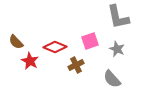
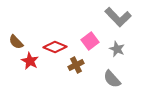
gray L-shape: rotated 32 degrees counterclockwise
pink square: rotated 18 degrees counterclockwise
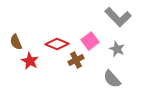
brown semicircle: rotated 21 degrees clockwise
red diamond: moved 2 px right, 3 px up
brown cross: moved 5 px up
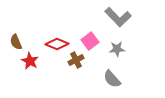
gray star: rotated 28 degrees counterclockwise
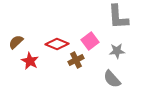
gray L-shape: rotated 40 degrees clockwise
brown semicircle: rotated 70 degrees clockwise
gray star: moved 2 px down
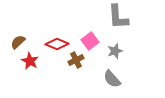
brown semicircle: moved 2 px right
gray star: moved 2 px left; rotated 14 degrees counterclockwise
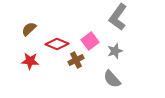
gray L-shape: rotated 40 degrees clockwise
brown semicircle: moved 11 px right, 13 px up
red star: rotated 24 degrees counterclockwise
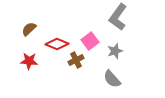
red star: moved 1 px left
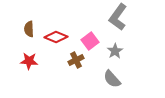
brown semicircle: rotated 49 degrees counterclockwise
red diamond: moved 1 px left, 7 px up
gray star: rotated 14 degrees counterclockwise
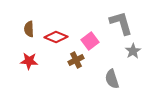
gray L-shape: moved 3 px right, 6 px down; rotated 128 degrees clockwise
gray star: moved 18 px right
gray semicircle: rotated 24 degrees clockwise
